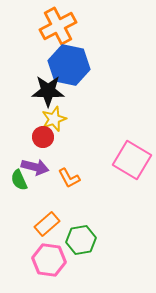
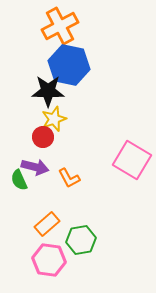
orange cross: moved 2 px right
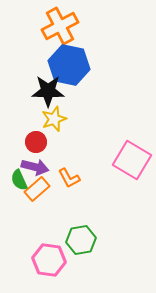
red circle: moved 7 px left, 5 px down
orange rectangle: moved 10 px left, 35 px up
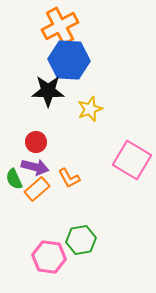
blue hexagon: moved 5 px up; rotated 9 degrees counterclockwise
yellow star: moved 36 px right, 10 px up
green semicircle: moved 5 px left, 1 px up
pink hexagon: moved 3 px up
